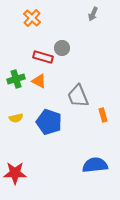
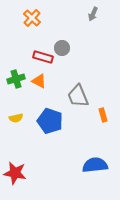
blue pentagon: moved 1 px right, 1 px up
red star: rotated 10 degrees clockwise
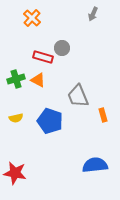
orange triangle: moved 1 px left, 1 px up
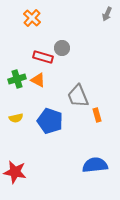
gray arrow: moved 14 px right
green cross: moved 1 px right
orange rectangle: moved 6 px left
red star: moved 1 px up
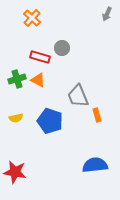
red rectangle: moved 3 px left
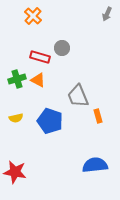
orange cross: moved 1 px right, 2 px up
orange rectangle: moved 1 px right, 1 px down
